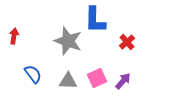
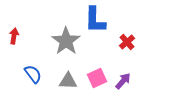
gray star: moved 2 px left; rotated 16 degrees clockwise
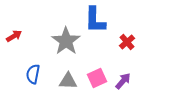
red arrow: rotated 49 degrees clockwise
blue semicircle: rotated 132 degrees counterclockwise
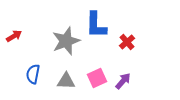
blue L-shape: moved 1 px right, 5 px down
gray star: rotated 16 degrees clockwise
gray triangle: moved 2 px left
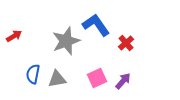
blue L-shape: rotated 144 degrees clockwise
red cross: moved 1 px left, 1 px down
gray triangle: moved 9 px left, 2 px up; rotated 12 degrees counterclockwise
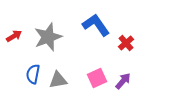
gray star: moved 18 px left, 4 px up
gray triangle: moved 1 px right, 1 px down
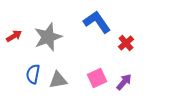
blue L-shape: moved 1 px right, 3 px up
purple arrow: moved 1 px right, 1 px down
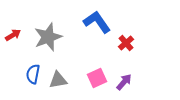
red arrow: moved 1 px left, 1 px up
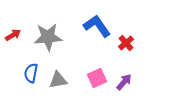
blue L-shape: moved 4 px down
gray star: rotated 16 degrees clockwise
blue semicircle: moved 2 px left, 1 px up
